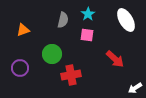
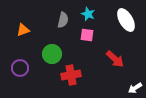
cyan star: rotated 16 degrees counterclockwise
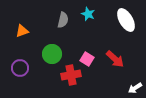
orange triangle: moved 1 px left, 1 px down
pink square: moved 24 px down; rotated 24 degrees clockwise
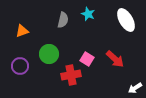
green circle: moved 3 px left
purple circle: moved 2 px up
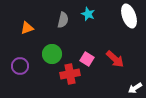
white ellipse: moved 3 px right, 4 px up; rotated 10 degrees clockwise
orange triangle: moved 5 px right, 3 px up
green circle: moved 3 px right
red cross: moved 1 px left, 1 px up
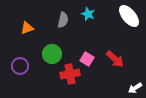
white ellipse: rotated 20 degrees counterclockwise
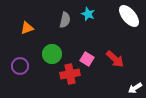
gray semicircle: moved 2 px right
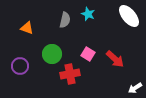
orange triangle: rotated 40 degrees clockwise
pink square: moved 1 px right, 5 px up
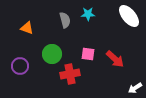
cyan star: rotated 24 degrees counterclockwise
gray semicircle: rotated 28 degrees counterclockwise
pink square: rotated 24 degrees counterclockwise
